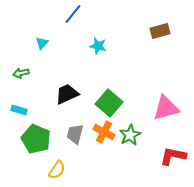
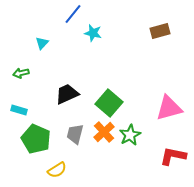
cyan star: moved 5 px left, 13 px up
pink triangle: moved 3 px right
orange cross: rotated 20 degrees clockwise
yellow semicircle: rotated 24 degrees clockwise
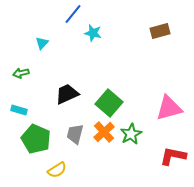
green star: moved 1 px right, 1 px up
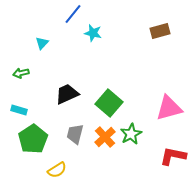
orange cross: moved 1 px right, 5 px down
green pentagon: moved 3 px left; rotated 16 degrees clockwise
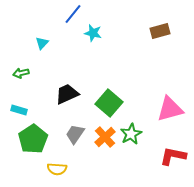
pink triangle: moved 1 px right, 1 px down
gray trapezoid: rotated 20 degrees clockwise
yellow semicircle: moved 1 px up; rotated 36 degrees clockwise
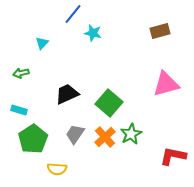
pink triangle: moved 4 px left, 25 px up
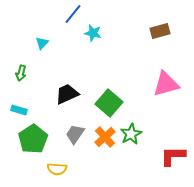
green arrow: rotated 63 degrees counterclockwise
red L-shape: rotated 12 degrees counterclockwise
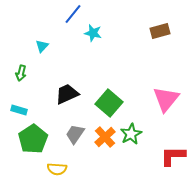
cyan triangle: moved 3 px down
pink triangle: moved 15 px down; rotated 36 degrees counterclockwise
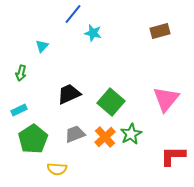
black trapezoid: moved 2 px right
green square: moved 2 px right, 1 px up
cyan rectangle: rotated 42 degrees counterclockwise
gray trapezoid: rotated 35 degrees clockwise
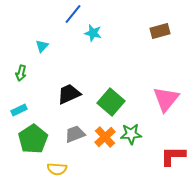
green star: rotated 25 degrees clockwise
